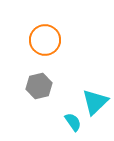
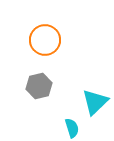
cyan semicircle: moved 1 px left, 6 px down; rotated 18 degrees clockwise
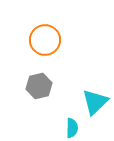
cyan semicircle: rotated 18 degrees clockwise
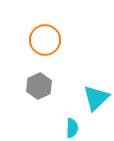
gray hexagon: rotated 10 degrees counterclockwise
cyan triangle: moved 1 px right, 4 px up
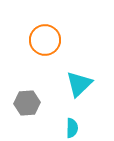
gray hexagon: moved 12 px left, 17 px down; rotated 20 degrees clockwise
cyan triangle: moved 17 px left, 14 px up
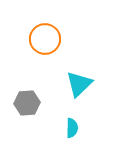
orange circle: moved 1 px up
